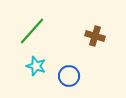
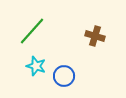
blue circle: moved 5 px left
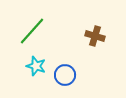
blue circle: moved 1 px right, 1 px up
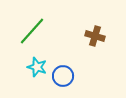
cyan star: moved 1 px right, 1 px down
blue circle: moved 2 px left, 1 px down
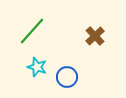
brown cross: rotated 30 degrees clockwise
blue circle: moved 4 px right, 1 px down
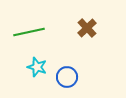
green line: moved 3 px left, 1 px down; rotated 36 degrees clockwise
brown cross: moved 8 px left, 8 px up
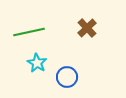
cyan star: moved 4 px up; rotated 12 degrees clockwise
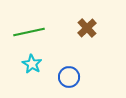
cyan star: moved 5 px left, 1 px down
blue circle: moved 2 px right
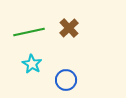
brown cross: moved 18 px left
blue circle: moved 3 px left, 3 px down
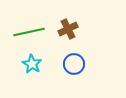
brown cross: moved 1 px left, 1 px down; rotated 18 degrees clockwise
blue circle: moved 8 px right, 16 px up
